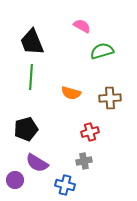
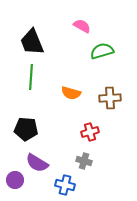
black pentagon: rotated 20 degrees clockwise
gray cross: rotated 28 degrees clockwise
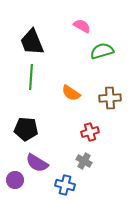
orange semicircle: rotated 18 degrees clockwise
gray cross: rotated 14 degrees clockwise
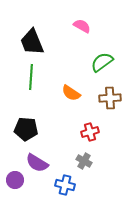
green semicircle: moved 11 px down; rotated 20 degrees counterclockwise
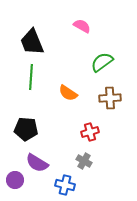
orange semicircle: moved 3 px left
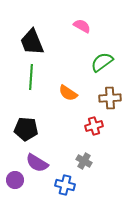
red cross: moved 4 px right, 6 px up
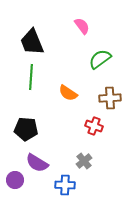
pink semicircle: rotated 24 degrees clockwise
green semicircle: moved 2 px left, 3 px up
red cross: rotated 36 degrees clockwise
gray cross: rotated 21 degrees clockwise
blue cross: rotated 12 degrees counterclockwise
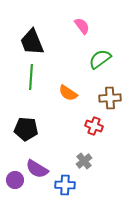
purple semicircle: moved 6 px down
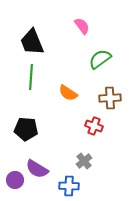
blue cross: moved 4 px right, 1 px down
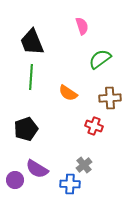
pink semicircle: rotated 18 degrees clockwise
black pentagon: rotated 25 degrees counterclockwise
gray cross: moved 4 px down
blue cross: moved 1 px right, 2 px up
